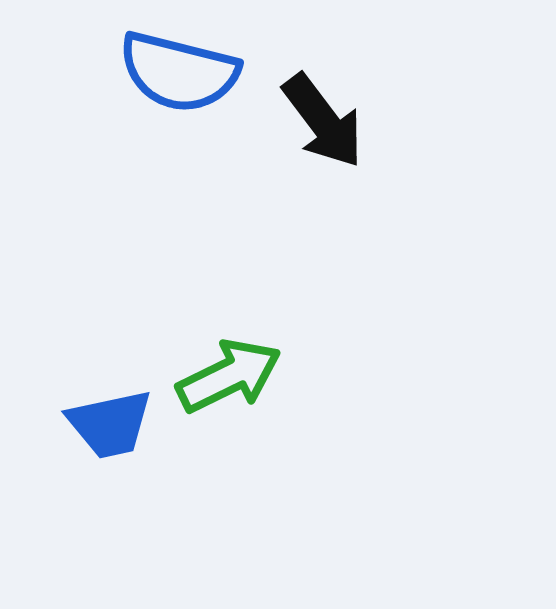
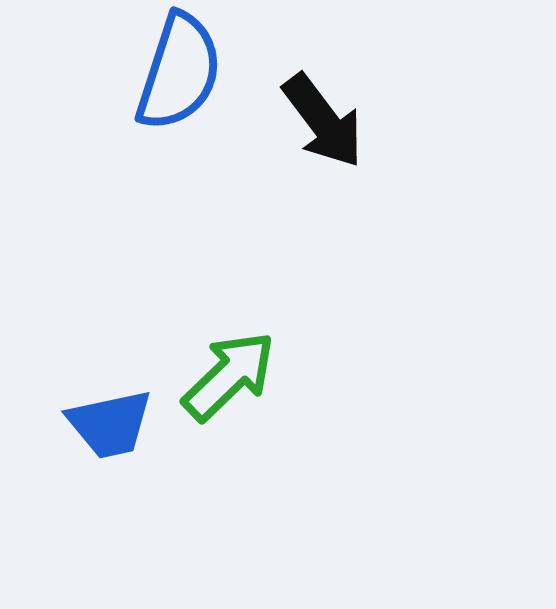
blue semicircle: rotated 86 degrees counterclockwise
green arrow: rotated 18 degrees counterclockwise
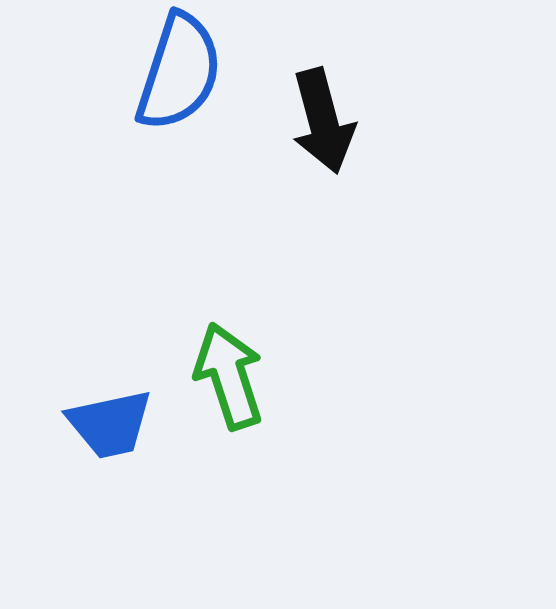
black arrow: rotated 22 degrees clockwise
green arrow: rotated 64 degrees counterclockwise
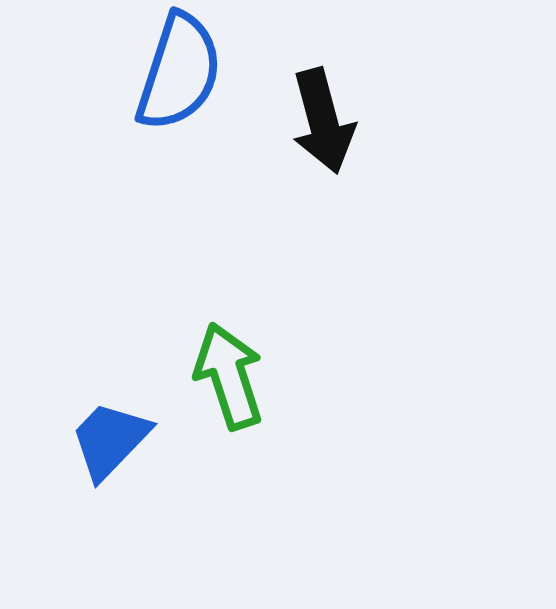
blue trapezoid: moved 16 px down; rotated 146 degrees clockwise
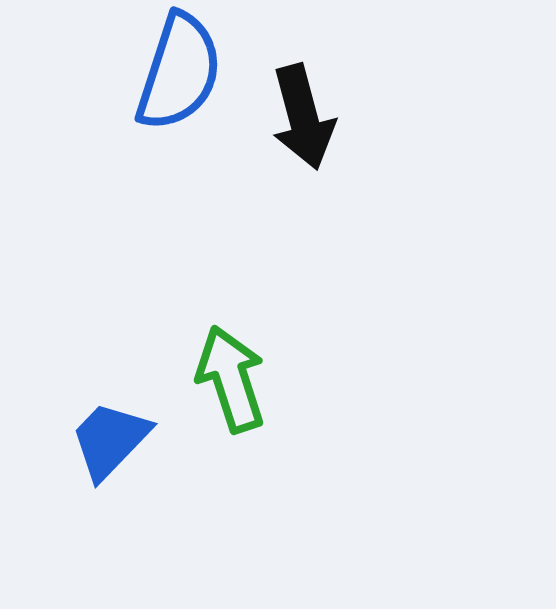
black arrow: moved 20 px left, 4 px up
green arrow: moved 2 px right, 3 px down
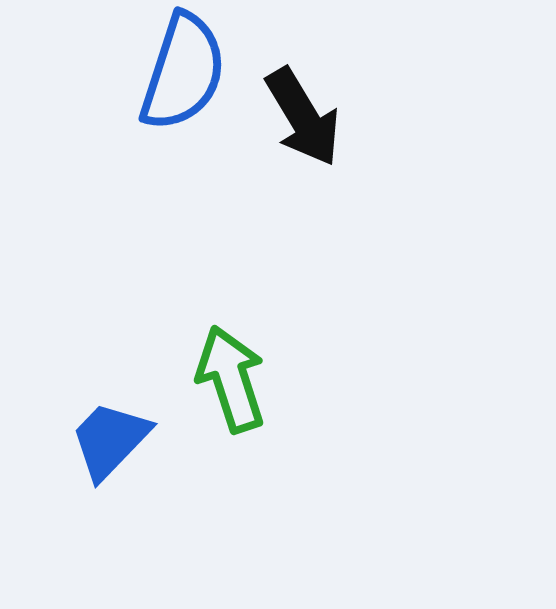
blue semicircle: moved 4 px right
black arrow: rotated 16 degrees counterclockwise
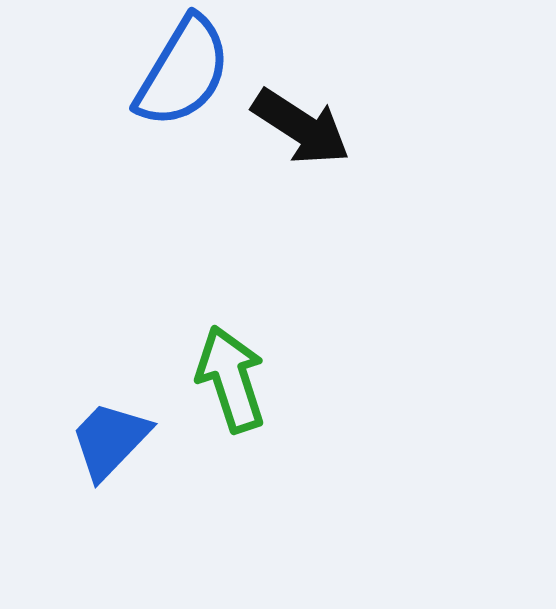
blue semicircle: rotated 13 degrees clockwise
black arrow: moved 2 px left, 10 px down; rotated 26 degrees counterclockwise
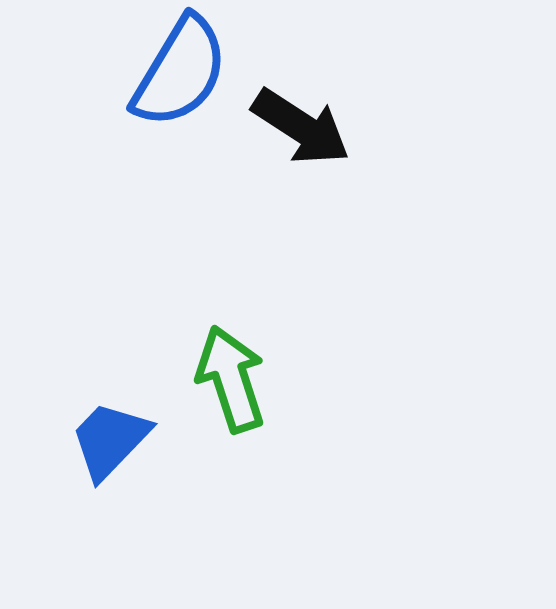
blue semicircle: moved 3 px left
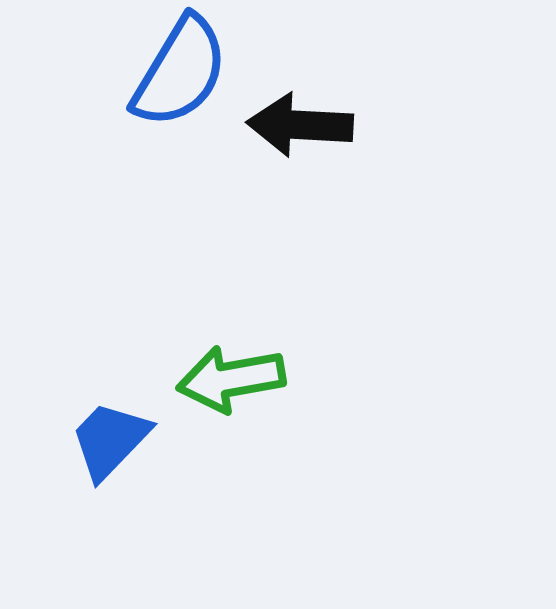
black arrow: moved 1 px left, 2 px up; rotated 150 degrees clockwise
green arrow: rotated 82 degrees counterclockwise
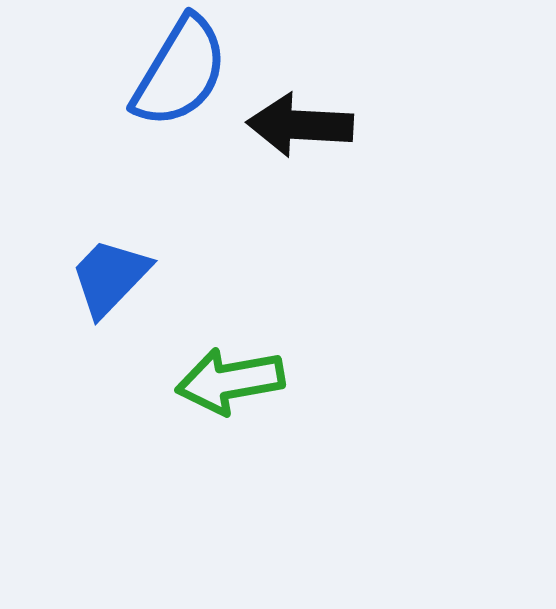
green arrow: moved 1 px left, 2 px down
blue trapezoid: moved 163 px up
